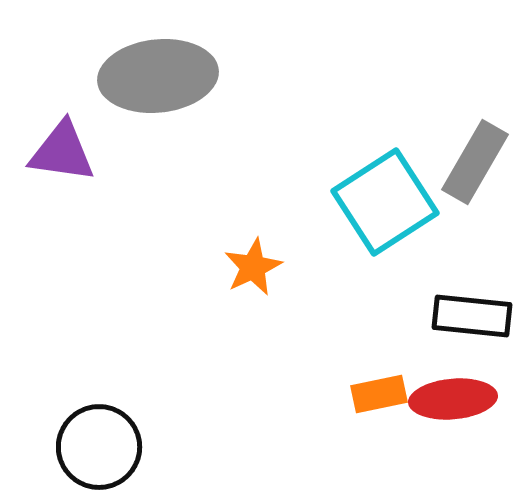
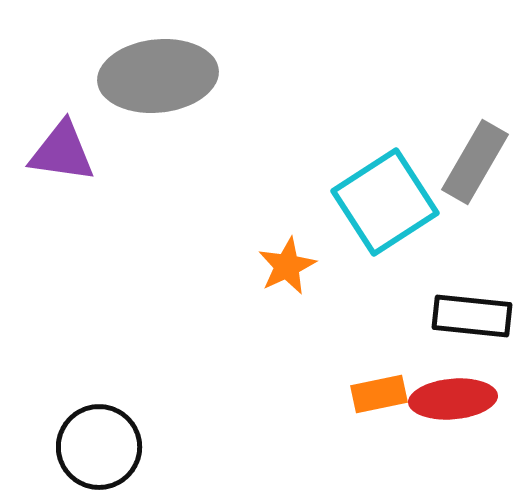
orange star: moved 34 px right, 1 px up
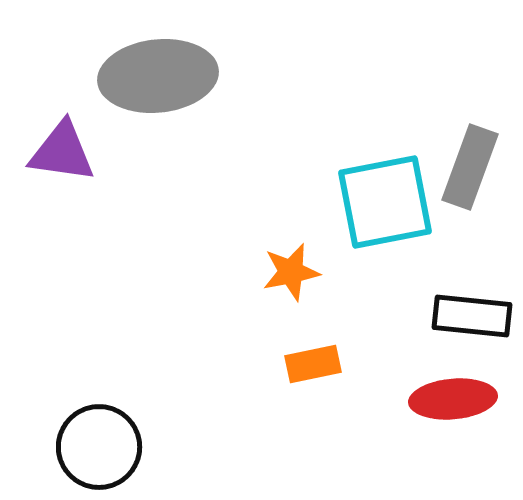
gray rectangle: moved 5 px left, 5 px down; rotated 10 degrees counterclockwise
cyan square: rotated 22 degrees clockwise
orange star: moved 4 px right, 6 px down; rotated 14 degrees clockwise
orange rectangle: moved 66 px left, 30 px up
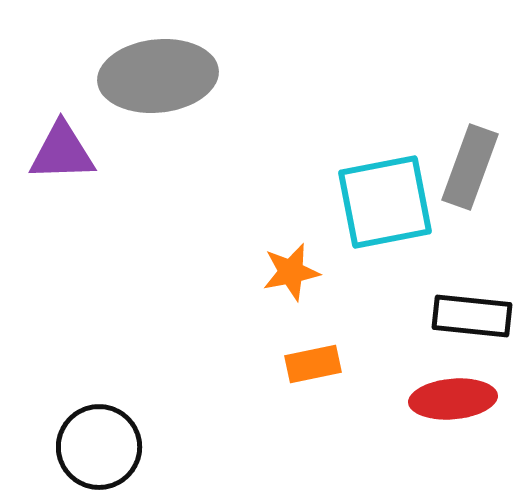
purple triangle: rotated 10 degrees counterclockwise
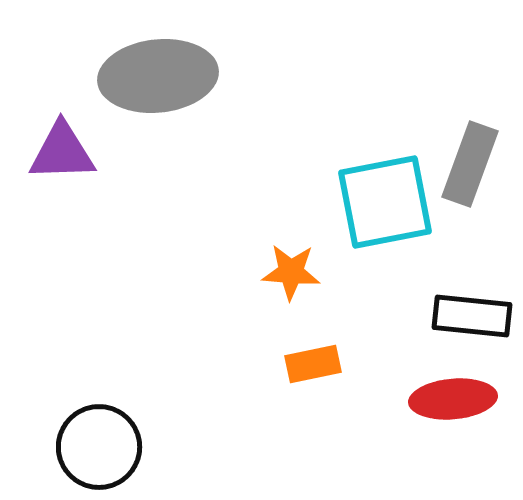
gray rectangle: moved 3 px up
orange star: rotated 16 degrees clockwise
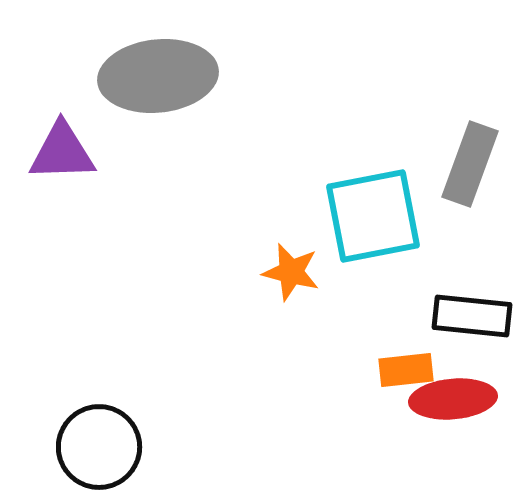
cyan square: moved 12 px left, 14 px down
orange star: rotated 10 degrees clockwise
orange rectangle: moved 93 px right, 6 px down; rotated 6 degrees clockwise
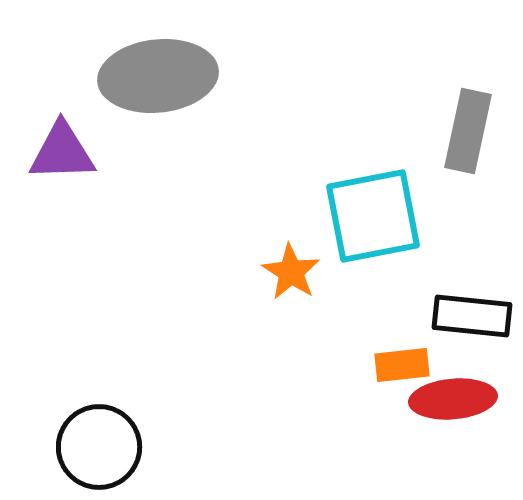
gray rectangle: moved 2 px left, 33 px up; rotated 8 degrees counterclockwise
orange star: rotated 18 degrees clockwise
orange rectangle: moved 4 px left, 5 px up
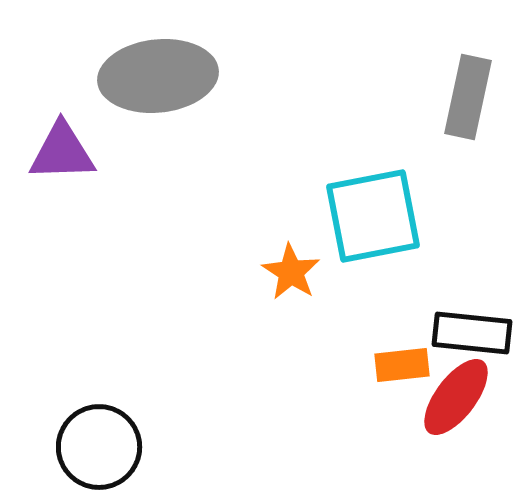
gray rectangle: moved 34 px up
black rectangle: moved 17 px down
red ellipse: moved 3 px right, 2 px up; rotated 48 degrees counterclockwise
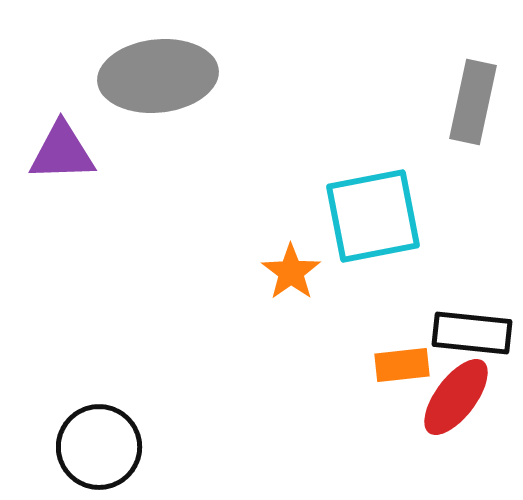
gray rectangle: moved 5 px right, 5 px down
orange star: rotated 4 degrees clockwise
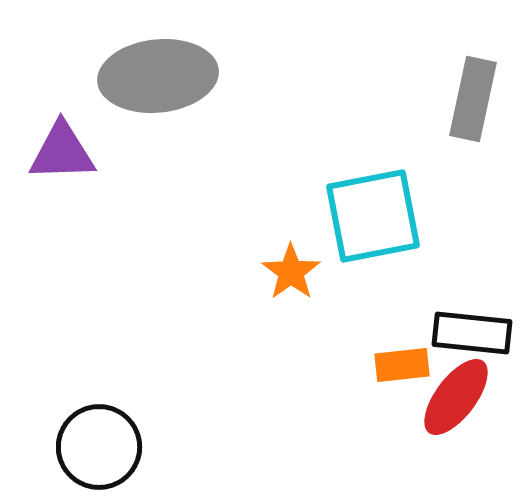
gray rectangle: moved 3 px up
